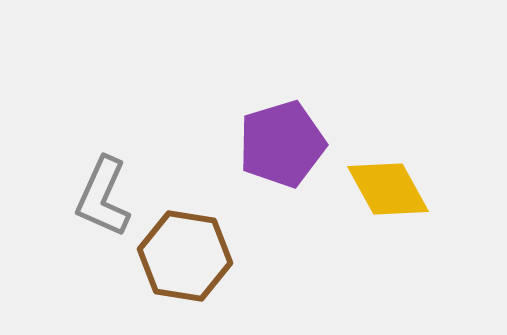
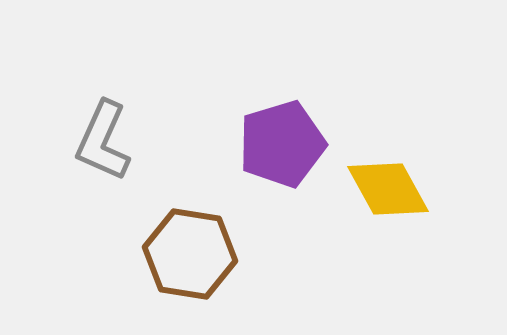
gray L-shape: moved 56 px up
brown hexagon: moved 5 px right, 2 px up
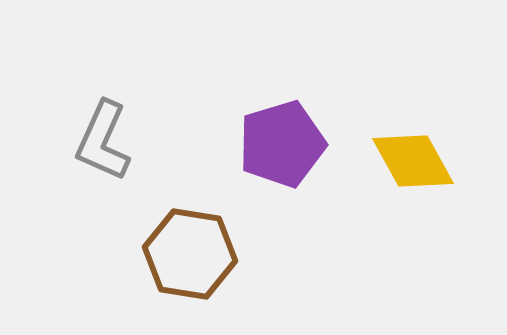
yellow diamond: moved 25 px right, 28 px up
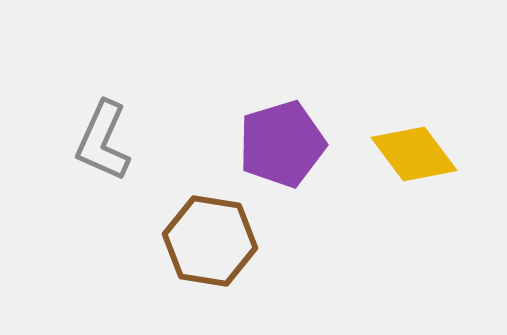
yellow diamond: moved 1 px right, 7 px up; rotated 8 degrees counterclockwise
brown hexagon: moved 20 px right, 13 px up
